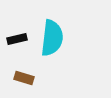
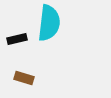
cyan semicircle: moved 3 px left, 15 px up
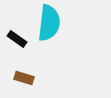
black rectangle: rotated 48 degrees clockwise
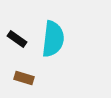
cyan semicircle: moved 4 px right, 16 px down
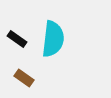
brown rectangle: rotated 18 degrees clockwise
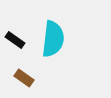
black rectangle: moved 2 px left, 1 px down
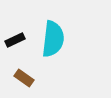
black rectangle: rotated 60 degrees counterclockwise
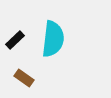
black rectangle: rotated 18 degrees counterclockwise
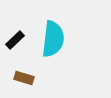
brown rectangle: rotated 18 degrees counterclockwise
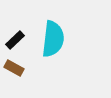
brown rectangle: moved 10 px left, 10 px up; rotated 12 degrees clockwise
